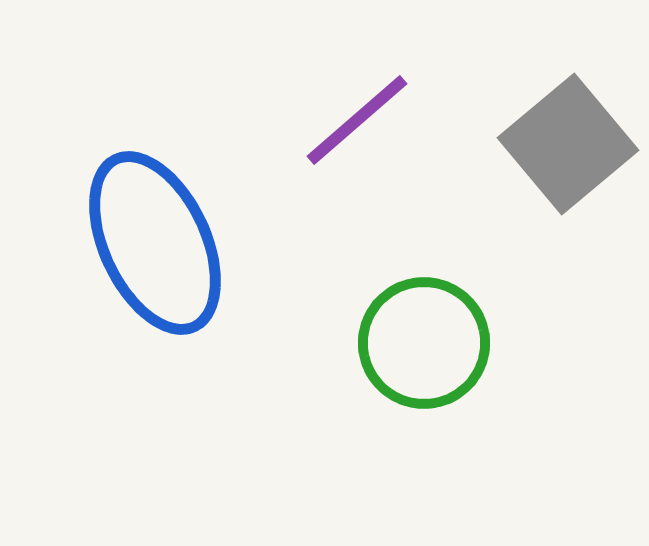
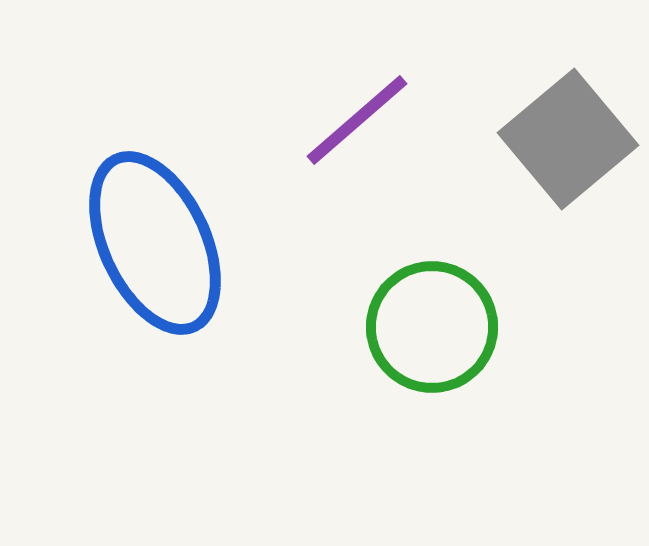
gray square: moved 5 px up
green circle: moved 8 px right, 16 px up
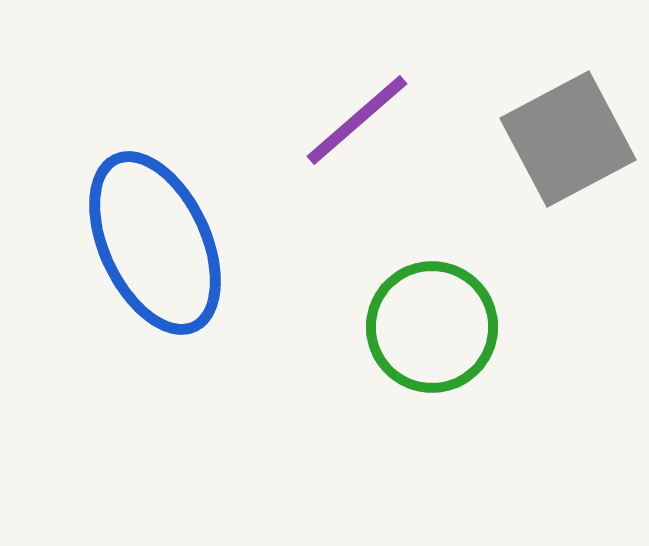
gray square: rotated 12 degrees clockwise
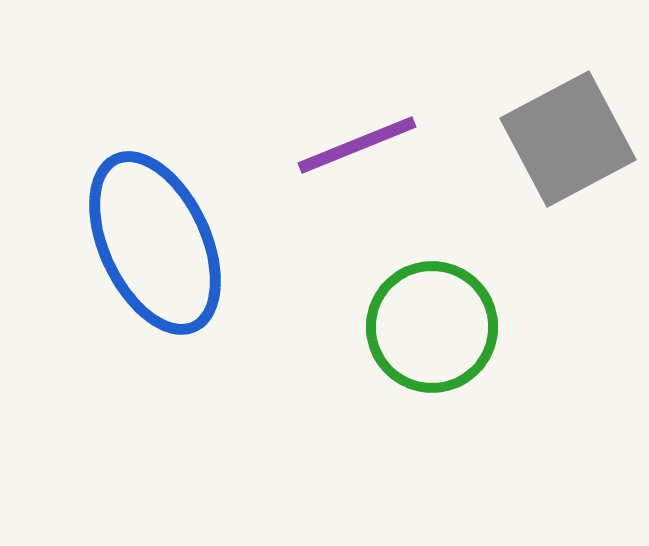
purple line: moved 25 px down; rotated 19 degrees clockwise
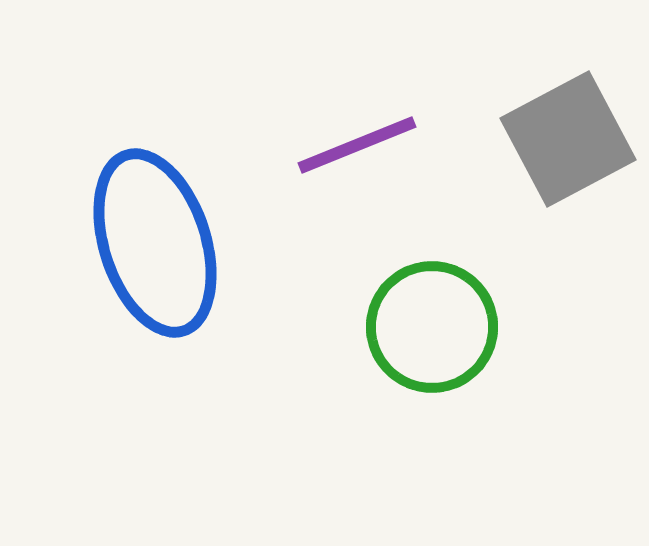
blue ellipse: rotated 7 degrees clockwise
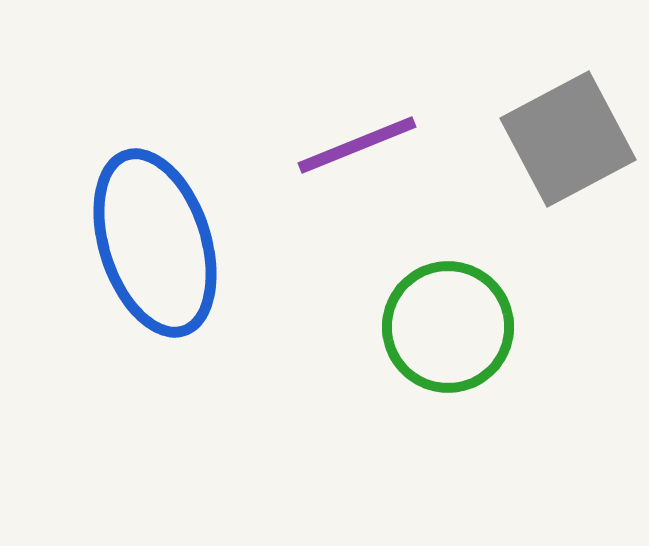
green circle: moved 16 px right
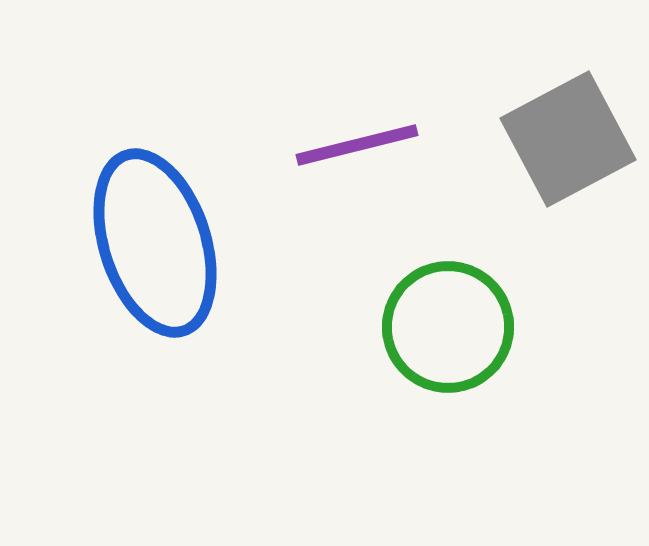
purple line: rotated 8 degrees clockwise
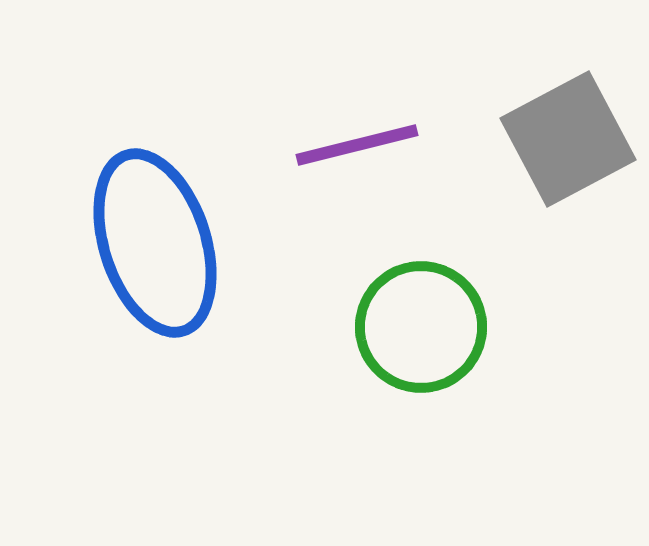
green circle: moved 27 px left
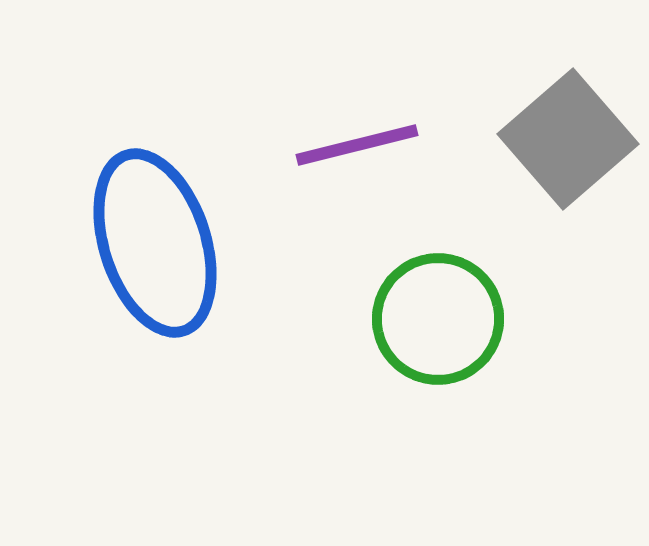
gray square: rotated 13 degrees counterclockwise
green circle: moved 17 px right, 8 px up
